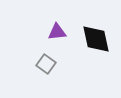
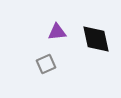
gray square: rotated 30 degrees clockwise
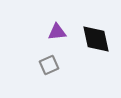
gray square: moved 3 px right, 1 px down
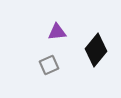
black diamond: moved 11 px down; rotated 52 degrees clockwise
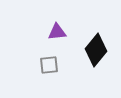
gray square: rotated 18 degrees clockwise
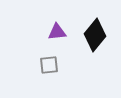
black diamond: moved 1 px left, 15 px up
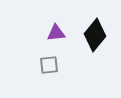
purple triangle: moved 1 px left, 1 px down
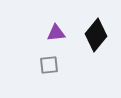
black diamond: moved 1 px right
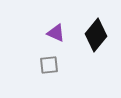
purple triangle: rotated 30 degrees clockwise
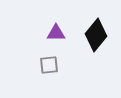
purple triangle: rotated 24 degrees counterclockwise
